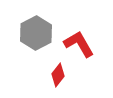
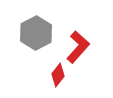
red L-shape: moved 1 px left, 3 px down; rotated 72 degrees clockwise
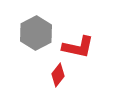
red L-shape: rotated 60 degrees clockwise
